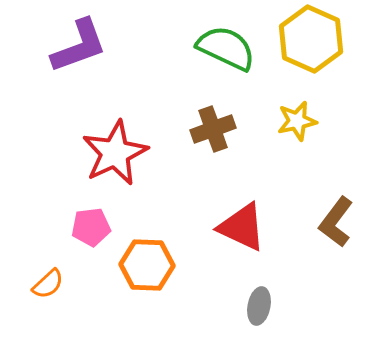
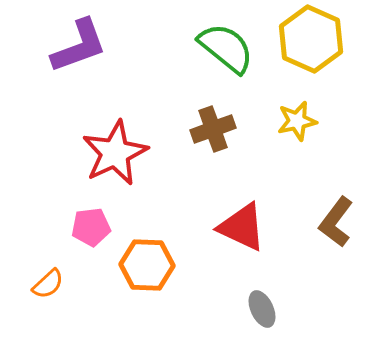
green semicircle: rotated 14 degrees clockwise
gray ellipse: moved 3 px right, 3 px down; rotated 36 degrees counterclockwise
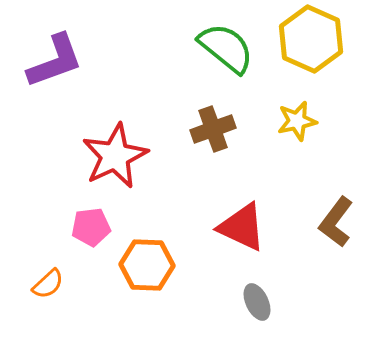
purple L-shape: moved 24 px left, 15 px down
red star: moved 3 px down
gray ellipse: moved 5 px left, 7 px up
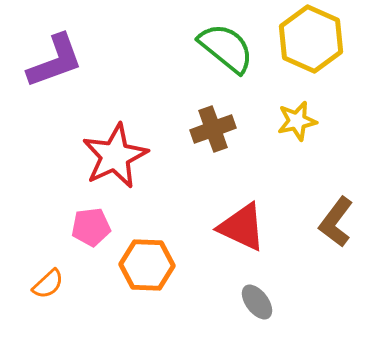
gray ellipse: rotated 12 degrees counterclockwise
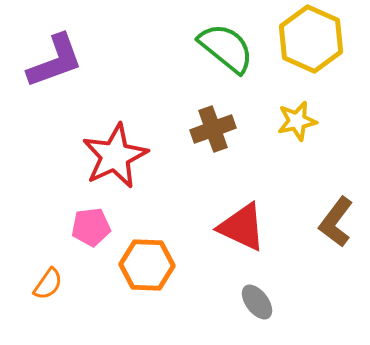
orange semicircle: rotated 12 degrees counterclockwise
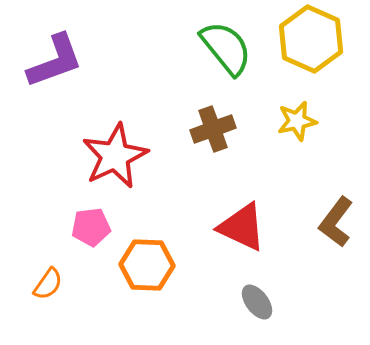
green semicircle: rotated 12 degrees clockwise
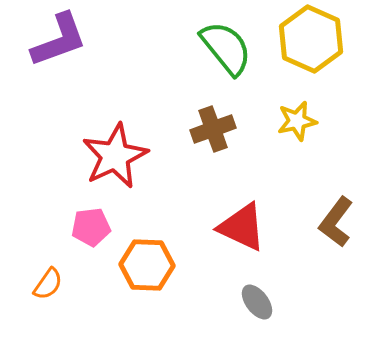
purple L-shape: moved 4 px right, 21 px up
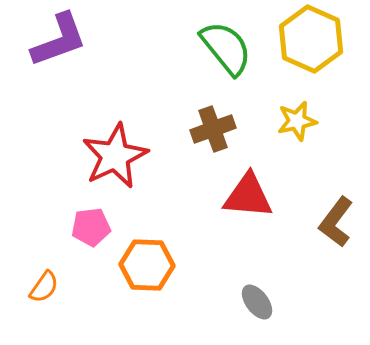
red triangle: moved 6 px right, 31 px up; rotated 20 degrees counterclockwise
orange semicircle: moved 4 px left, 3 px down
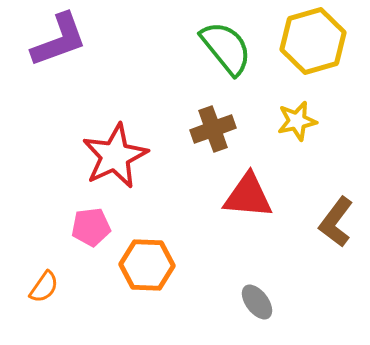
yellow hexagon: moved 2 px right, 2 px down; rotated 20 degrees clockwise
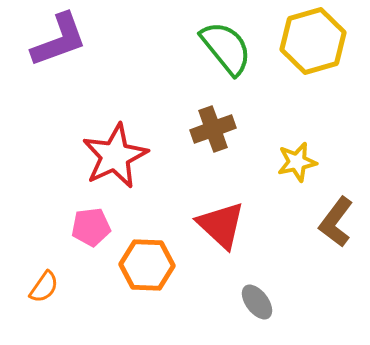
yellow star: moved 41 px down
red triangle: moved 27 px left, 29 px down; rotated 38 degrees clockwise
